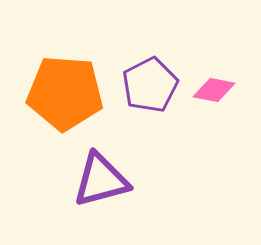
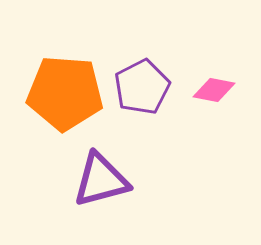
purple pentagon: moved 8 px left, 2 px down
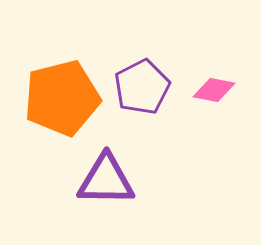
orange pentagon: moved 3 px left, 5 px down; rotated 18 degrees counterclockwise
purple triangle: moved 5 px right; rotated 16 degrees clockwise
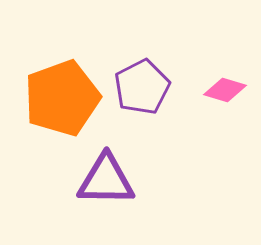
pink diamond: moved 11 px right; rotated 6 degrees clockwise
orange pentagon: rotated 6 degrees counterclockwise
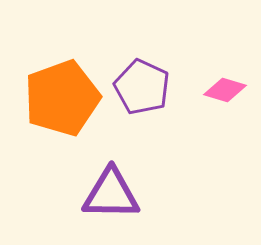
purple pentagon: rotated 20 degrees counterclockwise
purple triangle: moved 5 px right, 14 px down
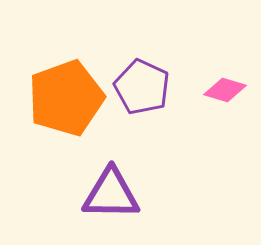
orange pentagon: moved 4 px right
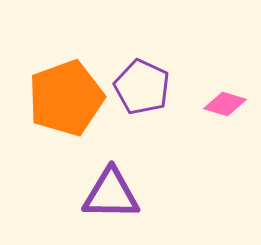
pink diamond: moved 14 px down
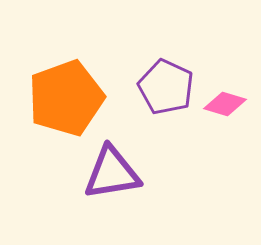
purple pentagon: moved 24 px right
purple triangle: moved 1 px right, 21 px up; rotated 10 degrees counterclockwise
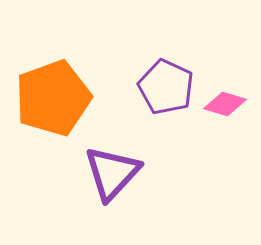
orange pentagon: moved 13 px left
purple triangle: rotated 38 degrees counterclockwise
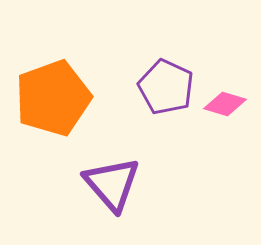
purple triangle: moved 11 px down; rotated 24 degrees counterclockwise
